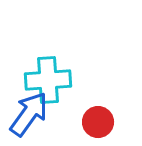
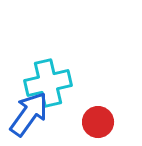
cyan cross: moved 3 px down; rotated 9 degrees counterclockwise
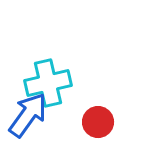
blue arrow: moved 1 px left, 1 px down
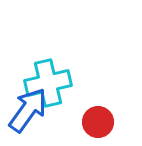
blue arrow: moved 5 px up
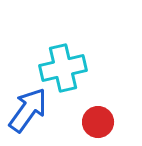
cyan cross: moved 15 px right, 15 px up
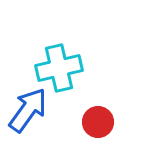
cyan cross: moved 4 px left
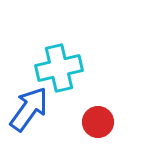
blue arrow: moved 1 px right, 1 px up
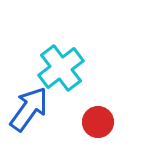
cyan cross: moved 2 px right; rotated 24 degrees counterclockwise
